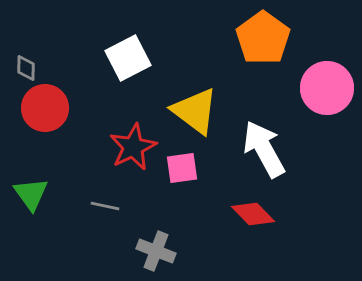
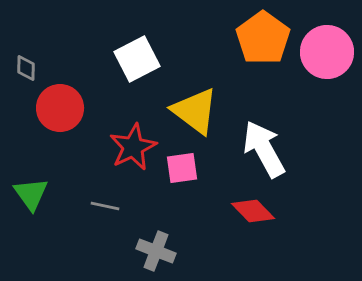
white square: moved 9 px right, 1 px down
pink circle: moved 36 px up
red circle: moved 15 px right
red diamond: moved 3 px up
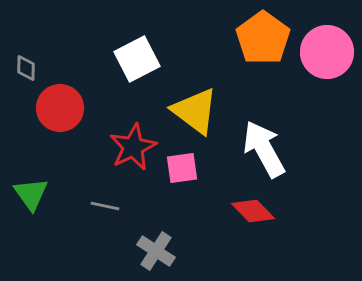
gray cross: rotated 12 degrees clockwise
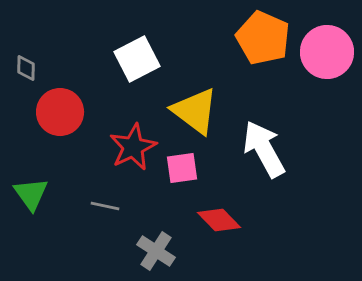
orange pentagon: rotated 12 degrees counterclockwise
red circle: moved 4 px down
red diamond: moved 34 px left, 9 px down
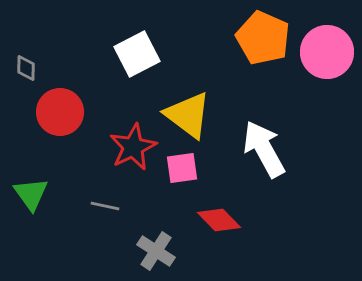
white square: moved 5 px up
yellow triangle: moved 7 px left, 4 px down
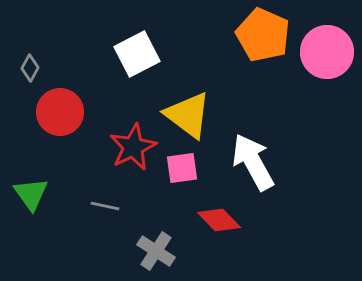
orange pentagon: moved 3 px up
gray diamond: moved 4 px right; rotated 28 degrees clockwise
white arrow: moved 11 px left, 13 px down
